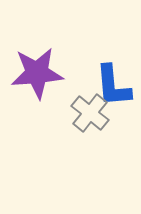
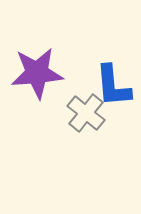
gray cross: moved 4 px left
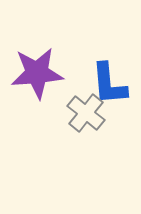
blue L-shape: moved 4 px left, 2 px up
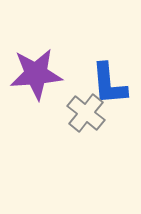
purple star: moved 1 px left, 1 px down
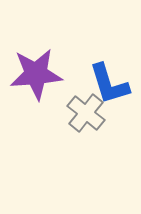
blue L-shape: rotated 12 degrees counterclockwise
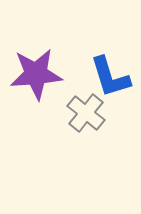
blue L-shape: moved 1 px right, 7 px up
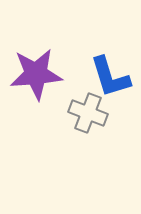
gray cross: moved 2 px right; rotated 18 degrees counterclockwise
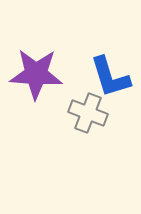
purple star: rotated 8 degrees clockwise
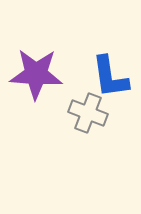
blue L-shape: rotated 9 degrees clockwise
